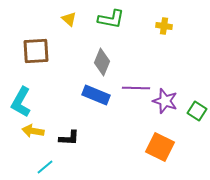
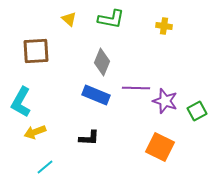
green square: rotated 30 degrees clockwise
yellow arrow: moved 2 px right, 1 px down; rotated 30 degrees counterclockwise
black L-shape: moved 20 px right
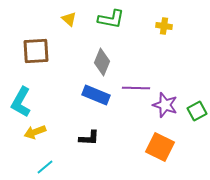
purple star: moved 4 px down
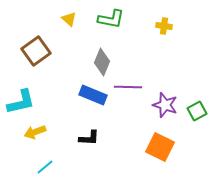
brown square: rotated 32 degrees counterclockwise
purple line: moved 8 px left, 1 px up
blue rectangle: moved 3 px left
cyan L-shape: rotated 132 degrees counterclockwise
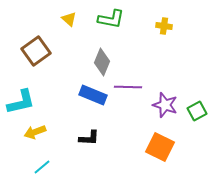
cyan line: moved 3 px left
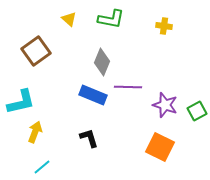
yellow arrow: rotated 130 degrees clockwise
black L-shape: rotated 110 degrees counterclockwise
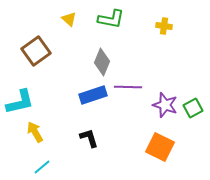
blue rectangle: rotated 40 degrees counterclockwise
cyan L-shape: moved 1 px left
green square: moved 4 px left, 3 px up
yellow arrow: rotated 50 degrees counterclockwise
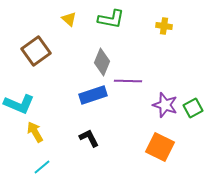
purple line: moved 6 px up
cyan L-shape: moved 1 px left, 2 px down; rotated 36 degrees clockwise
black L-shape: rotated 10 degrees counterclockwise
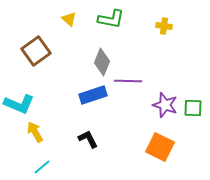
green square: rotated 30 degrees clockwise
black L-shape: moved 1 px left, 1 px down
